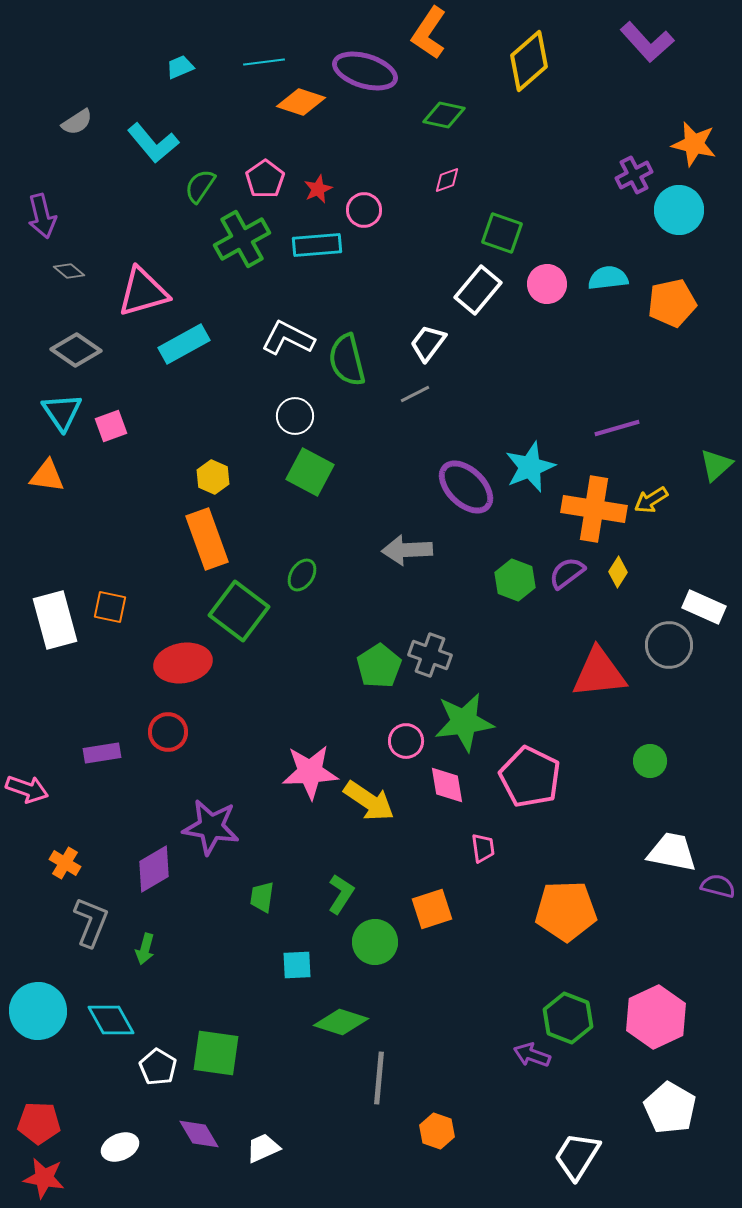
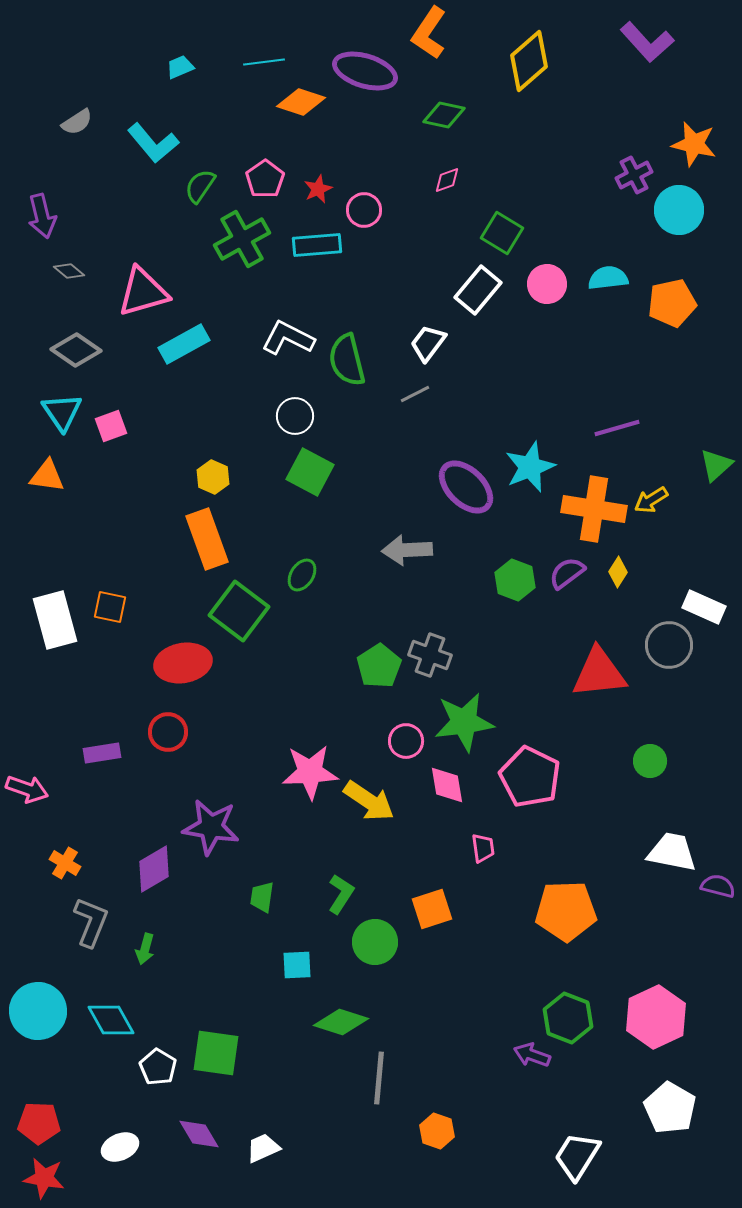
green square at (502, 233): rotated 12 degrees clockwise
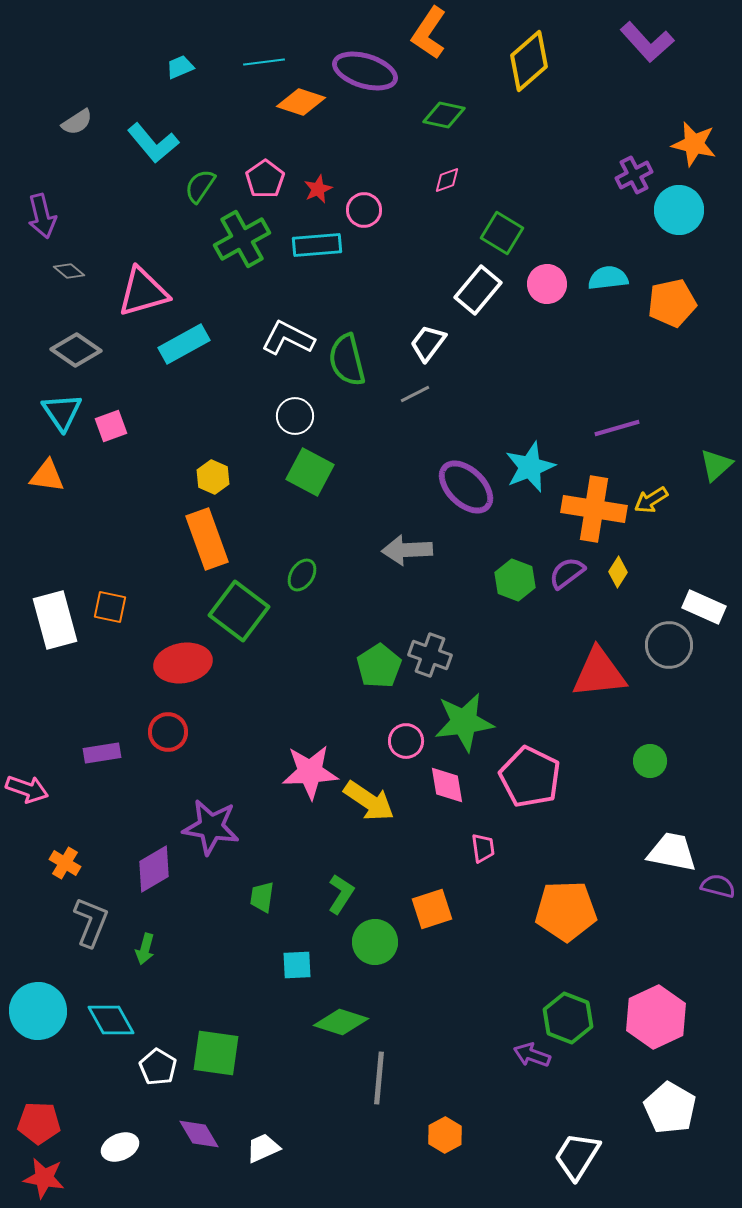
orange hexagon at (437, 1131): moved 8 px right, 4 px down; rotated 12 degrees clockwise
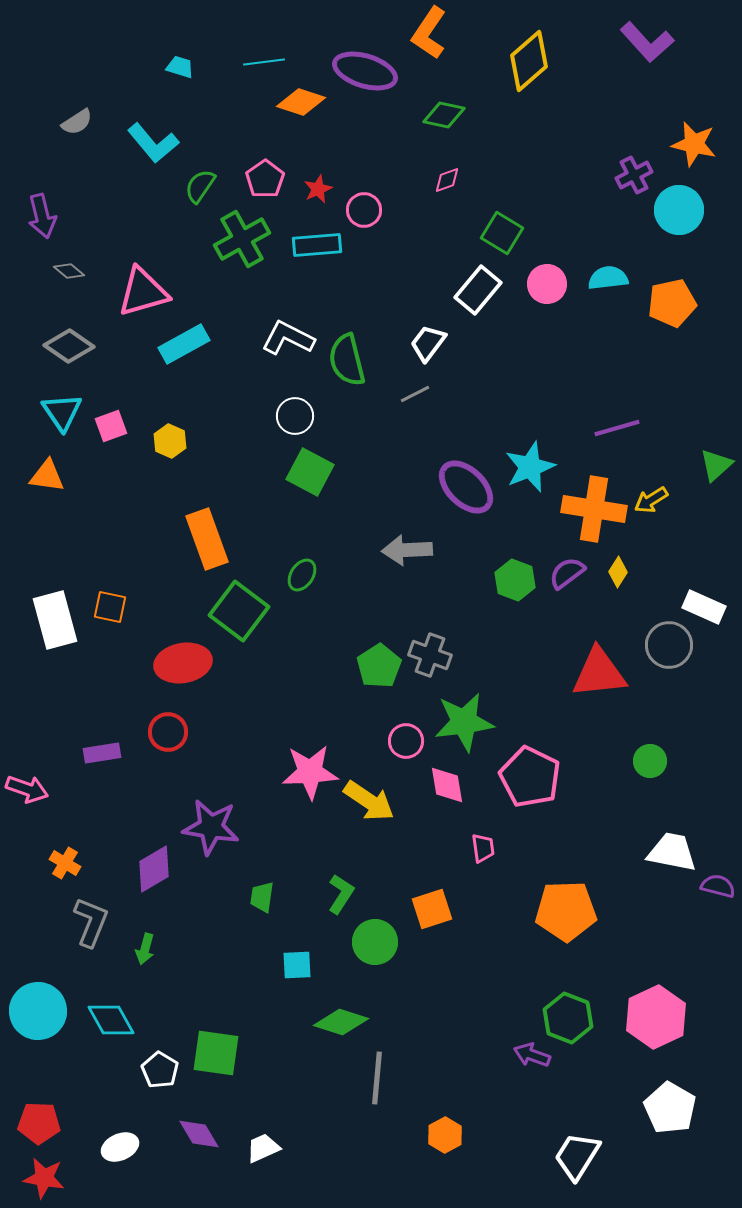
cyan trapezoid at (180, 67): rotated 40 degrees clockwise
gray diamond at (76, 350): moved 7 px left, 4 px up
yellow hexagon at (213, 477): moved 43 px left, 36 px up
white pentagon at (158, 1067): moved 2 px right, 3 px down
gray line at (379, 1078): moved 2 px left
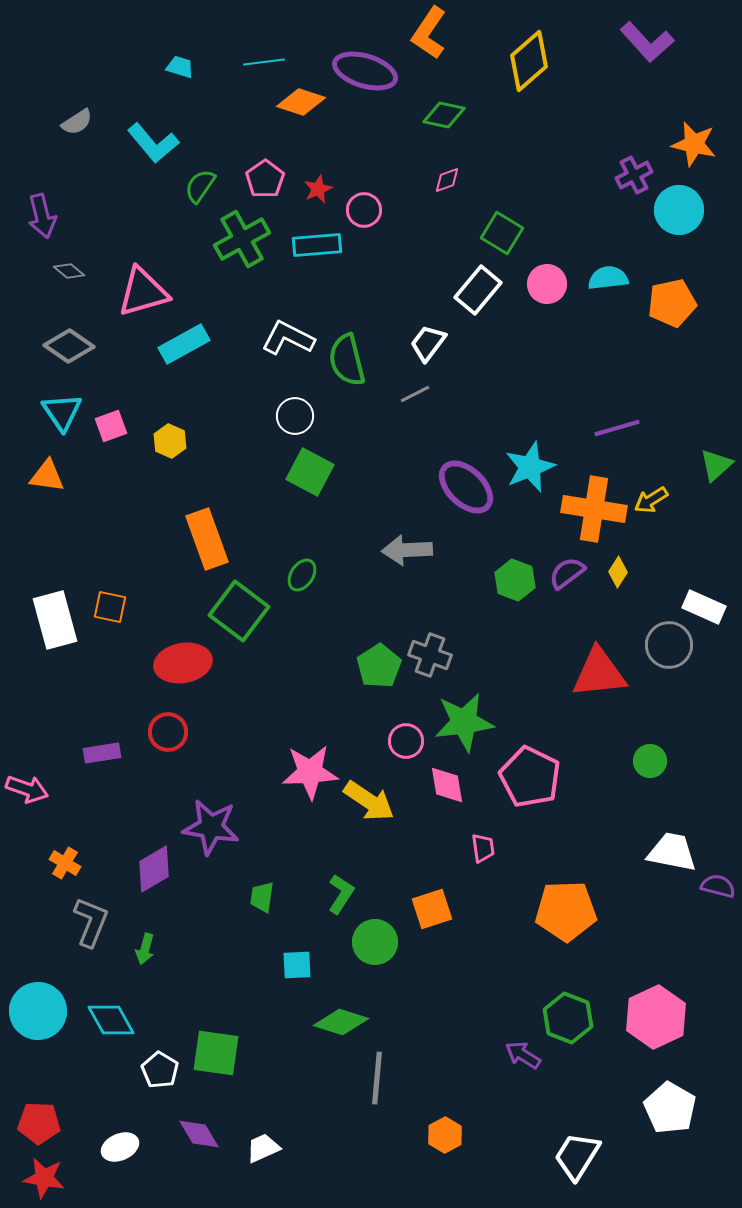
purple arrow at (532, 1055): moved 9 px left; rotated 12 degrees clockwise
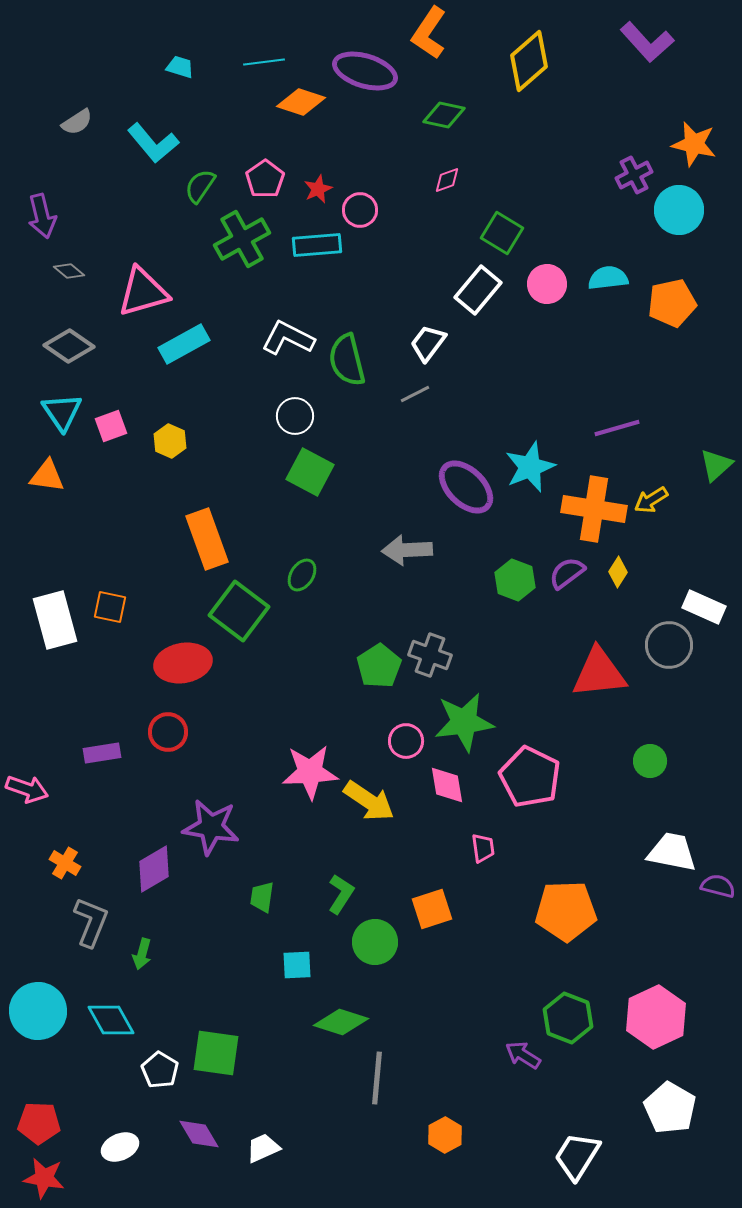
pink circle at (364, 210): moved 4 px left
green arrow at (145, 949): moved 3 px left, 5 px down
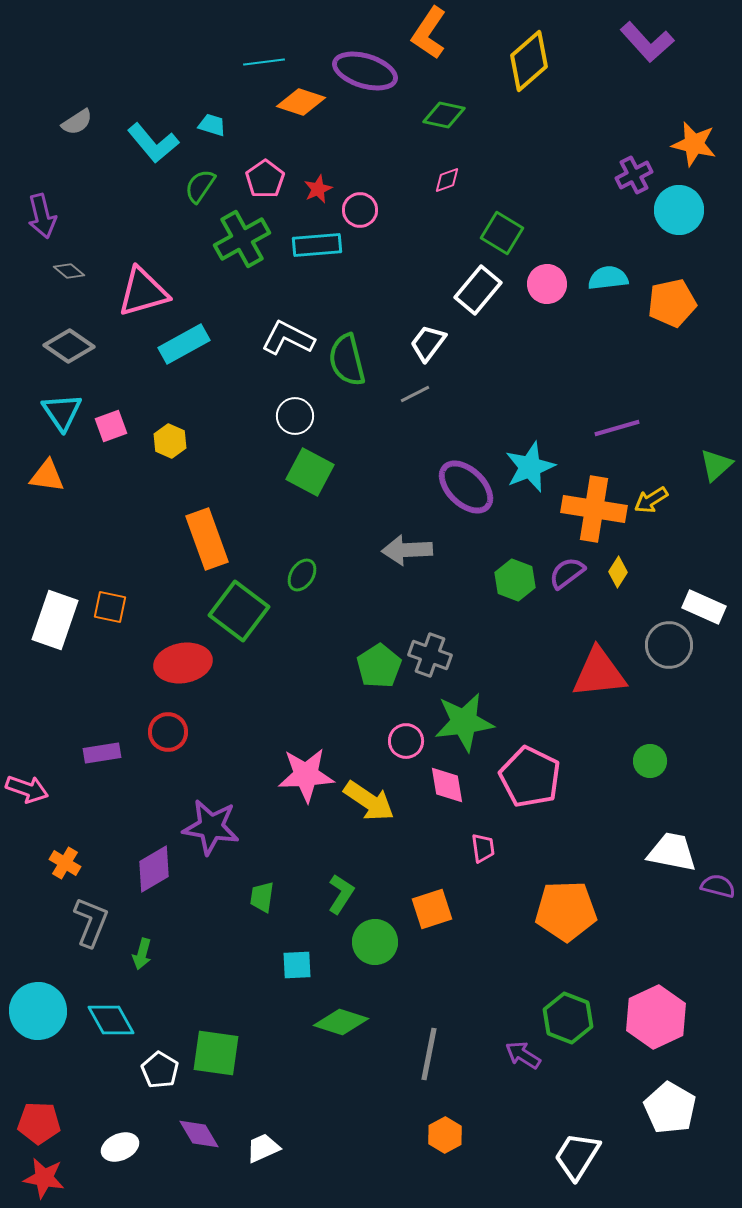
cyan trapezoid at (180, 67): moved 32 px right, 58 px down
white rectangle at (55, 620): rotated 34 degrees clockwise
pink star at (310, 772): moved 4 px left, 3 px down
gray line at (377, 1078): moved 52 px right, 24 px up; rotated 6 degrees clockwise
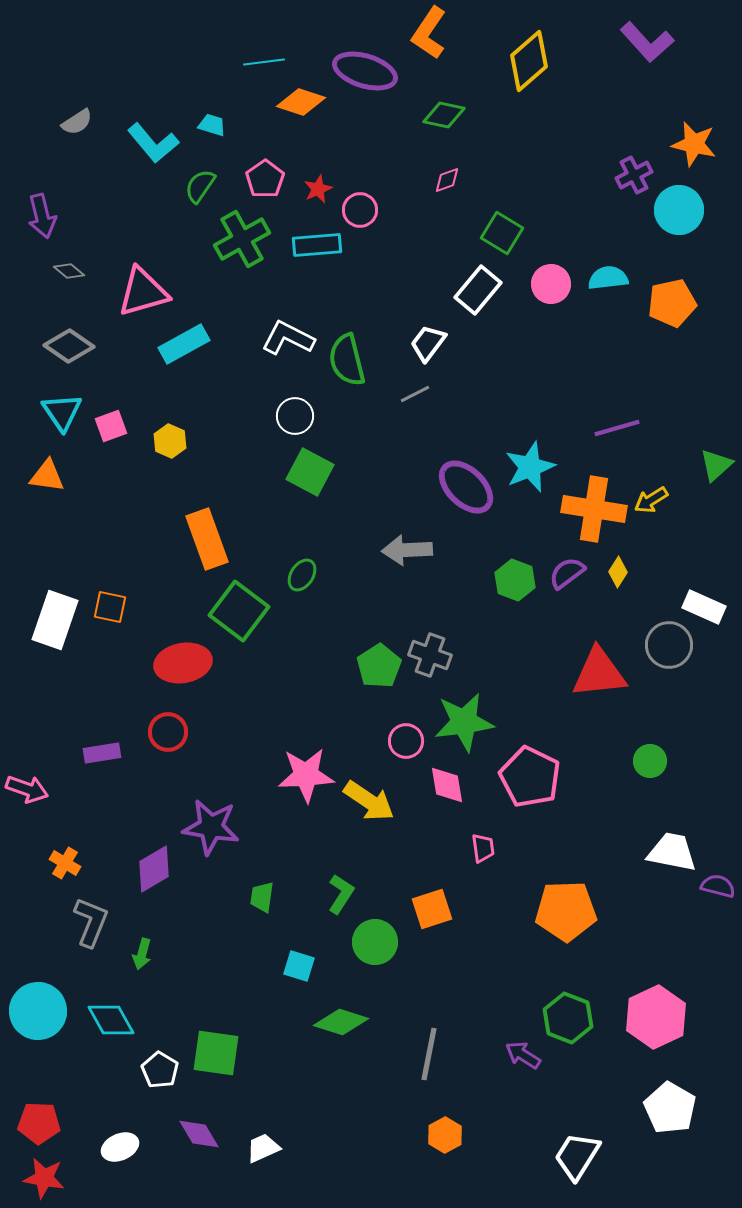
pink circle at (547, 284): moved 4 px right
cyan square at (297, 965): moved 2 px right, 1 px down; rotated 20 degrees clockwise
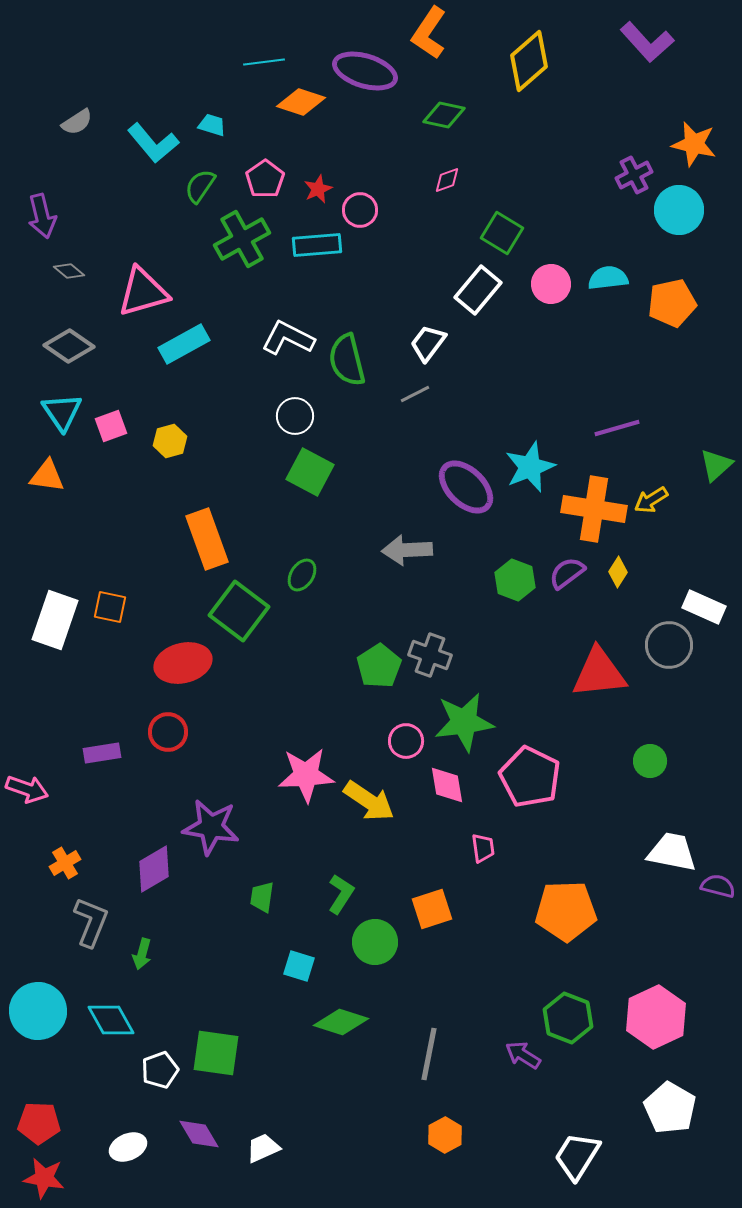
yellow hexagon at (170, 441): rotated 20 degrees clockwise
red ellipse at (183, 663): rotated 4 degrees counterclockwise
orange cross at (65, 863): rotated 28 degrees clockwise
white pentagon at (160, 1070): rotated 21 degrees clockwise
white ellipse at (120, 1147): moved 8 px right
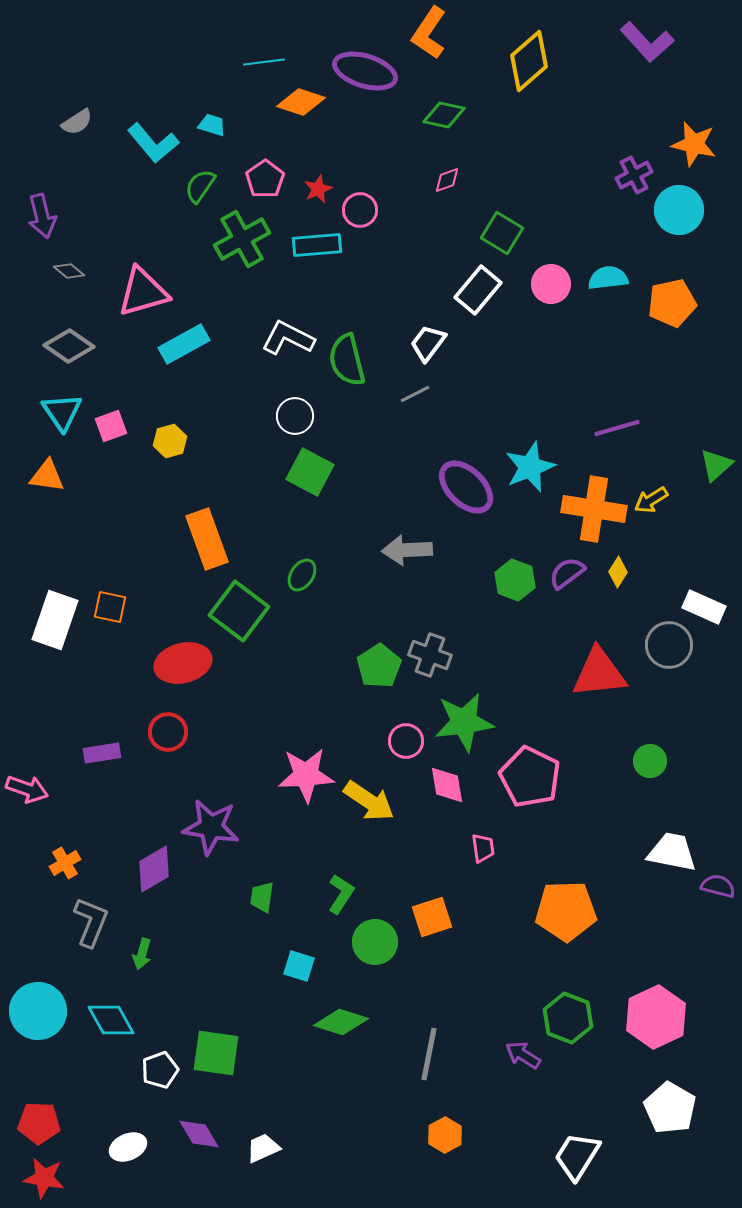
orange square at (432, 909): moved 8 px down
